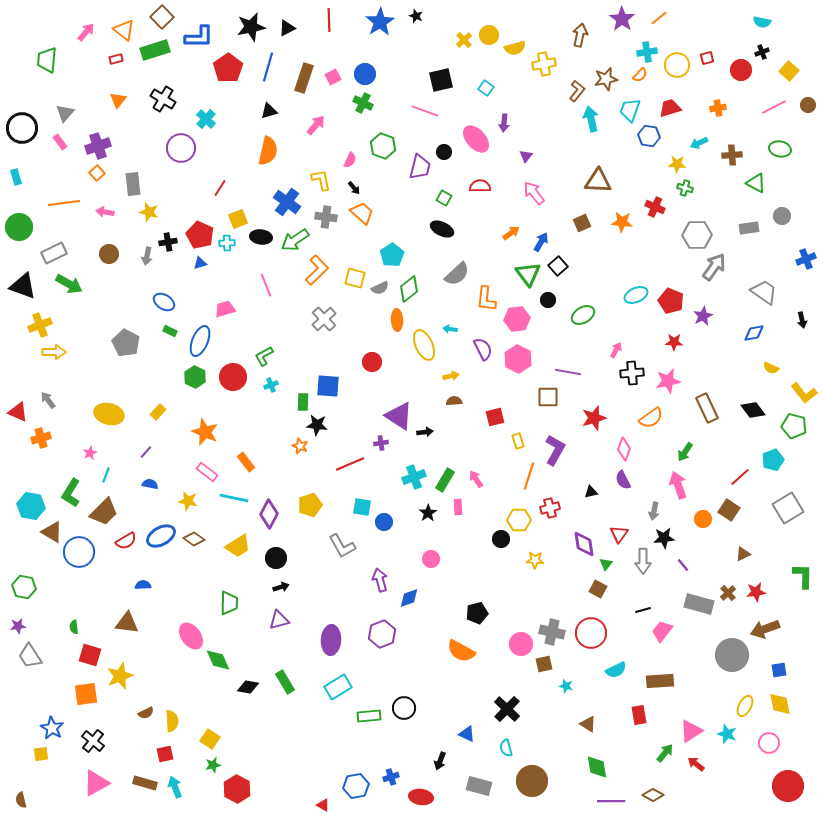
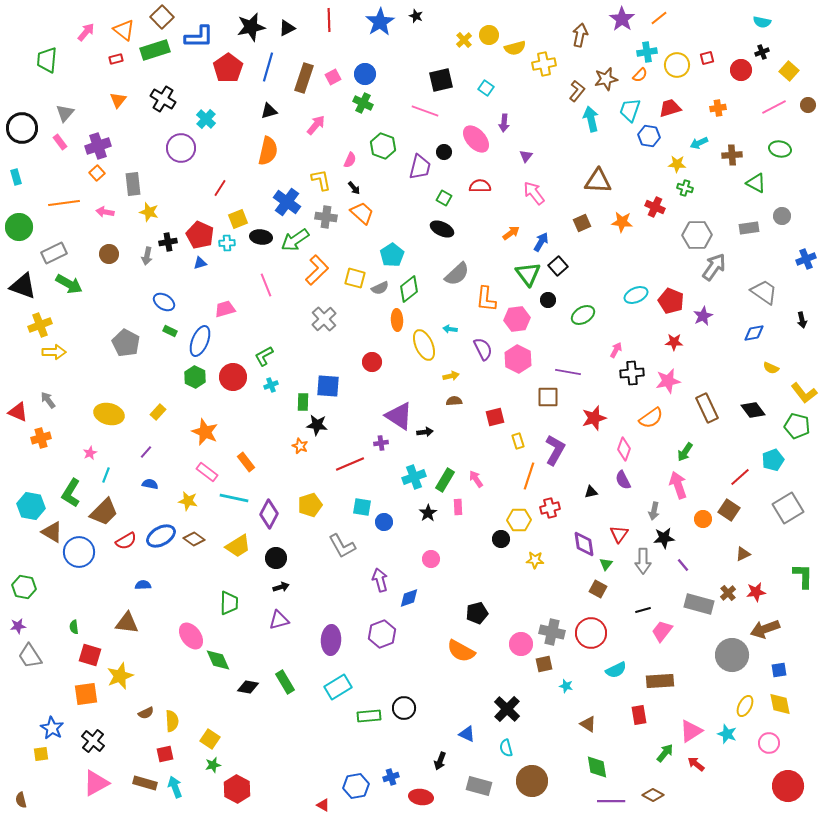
green pentagon at (794, 426): moved 3 px right
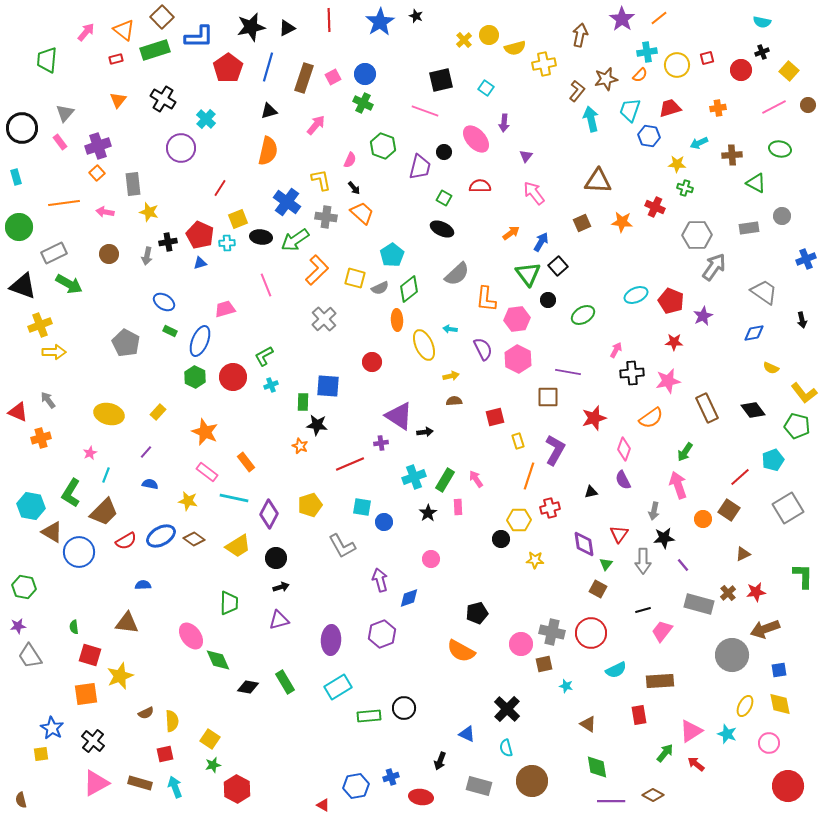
brown rectangle at (145, 783): moved 5 px left
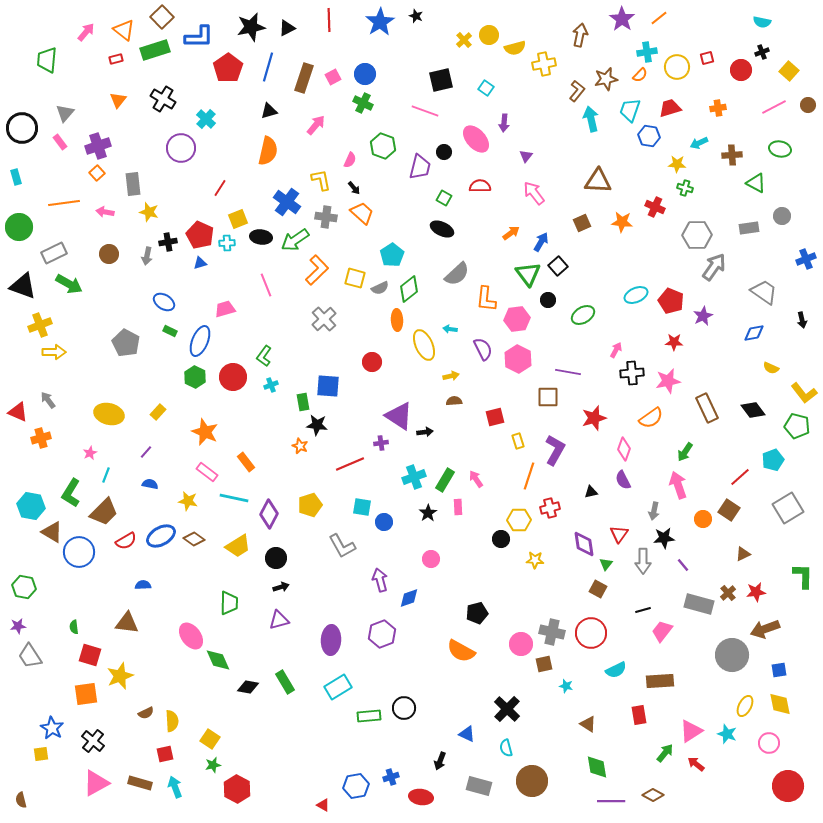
yellow circle at (677, 65): moved 2 px down
green L-shape at (264, 356): rotated 25 degrees counterclockwise
green rectangle at (303, 402): rotated 12 degrees counterclockwise
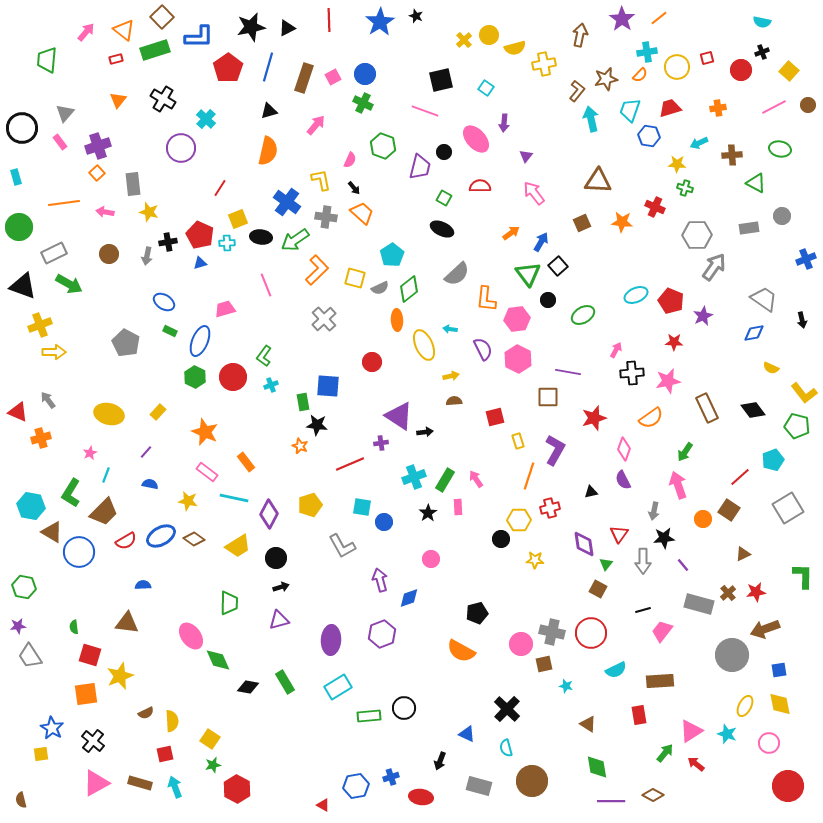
gray trapezoid at (764, 292): moved 7 px down
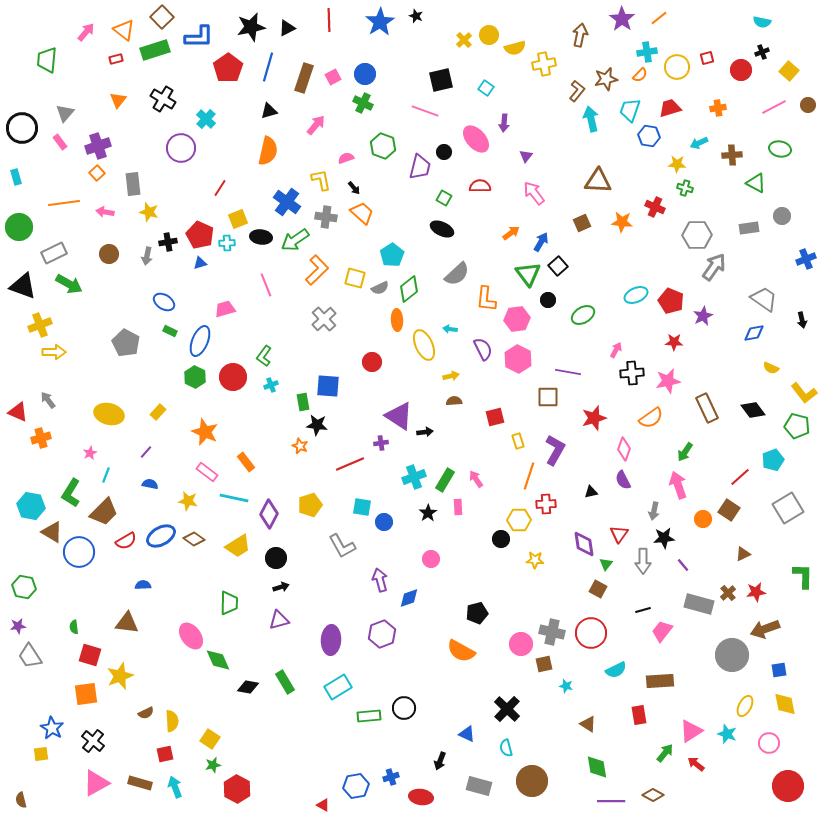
pink semicircle at (350, 160): moved 4 px left, 2 px up; rotated 133 degrees counterclockwise
red cross at (550, 508): moved 4 px left, 4 px up; rotated 12 degrees clockwise
yellow diamond at (780, 704): moved 5 px right
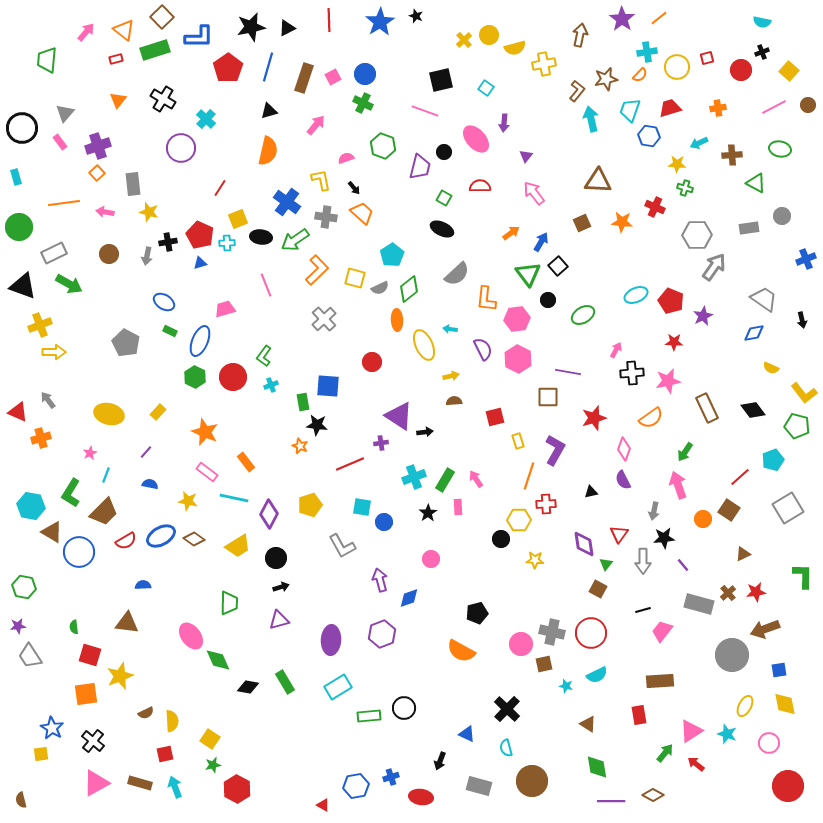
cyan semicircle at (616, 670): moved 19 px left, 5 px down
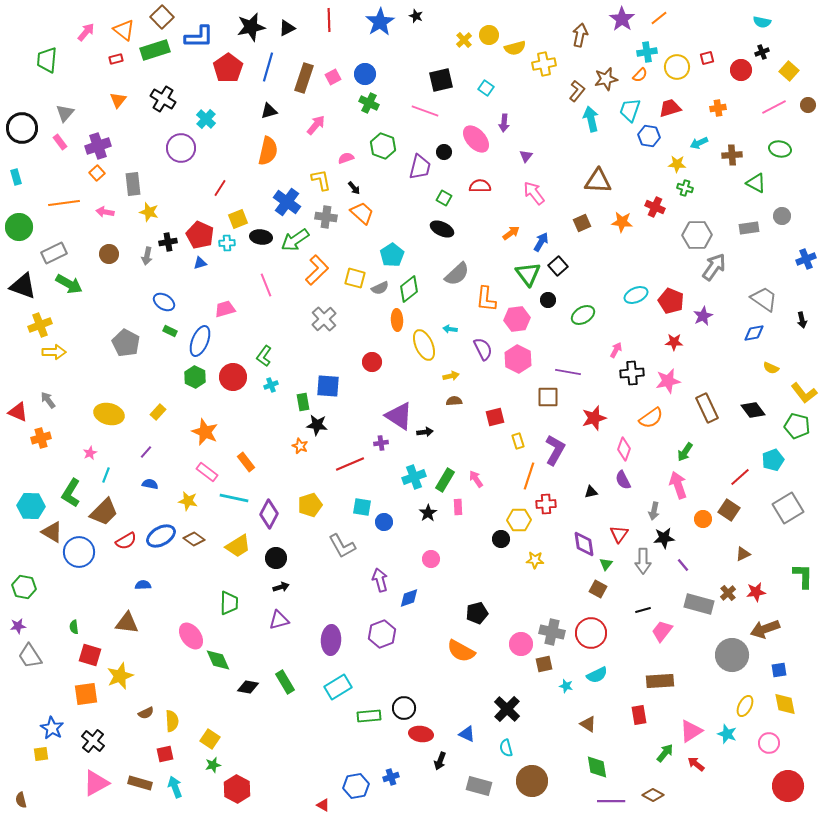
green cross at (363, 103): moved 6 px right
cyan hexagon at (31, 506): rotated 8 degrees counterclockwise
red ellipse at (421, 797): moved 63 px up
